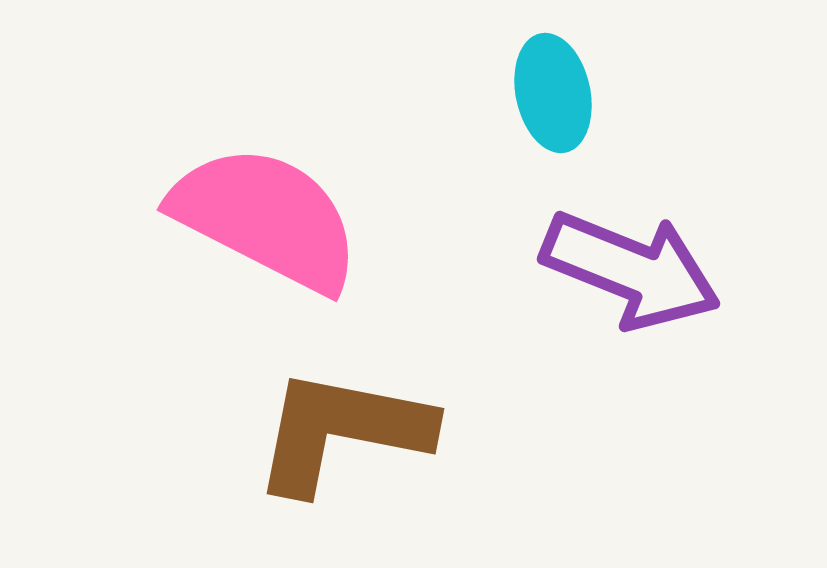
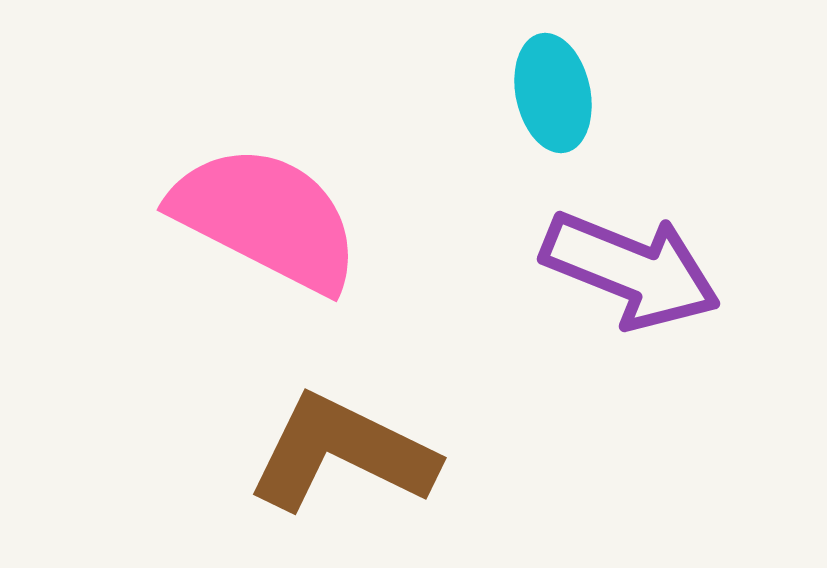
brown L-shape: moved 22 px down; rotated 15 degrees clockwise
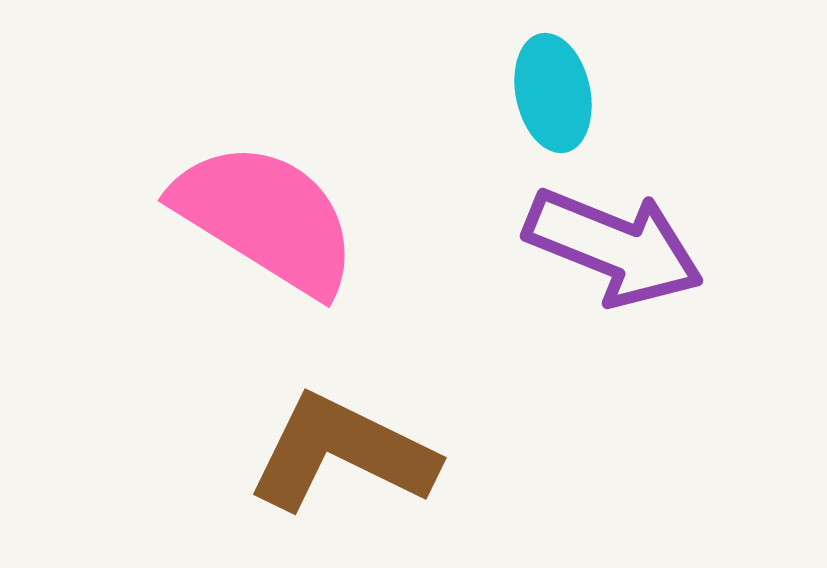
pink semicircle: rotated 5 degrees clockwise
purple arrow: moved 17 px left, 23 px up
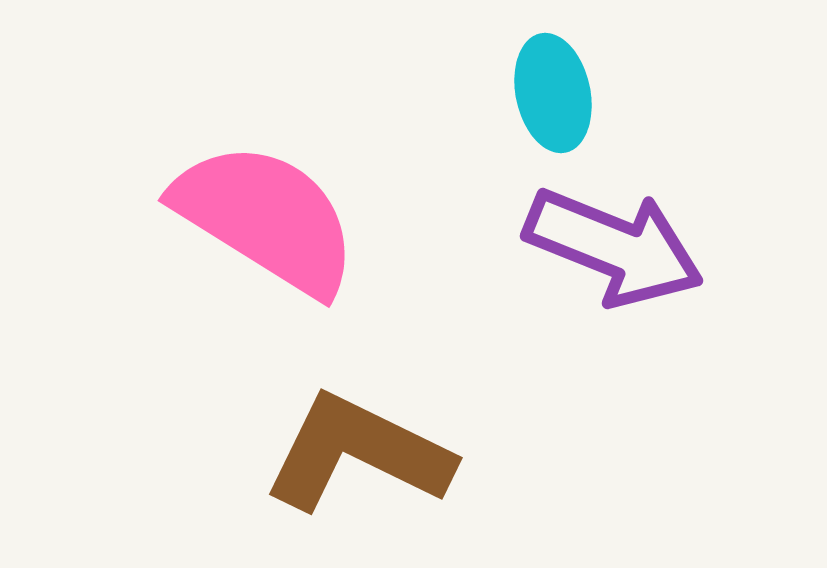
brown L-shape: moved 16 px right
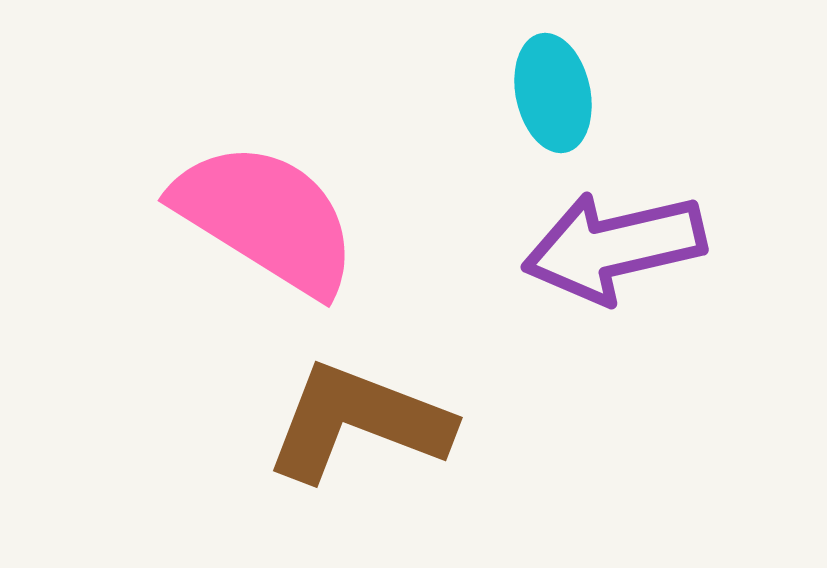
purple arrow: rotated 145 degrees clockwise
brown L-shape: moved 31 px up; rotated 5 degrees counterclockwise
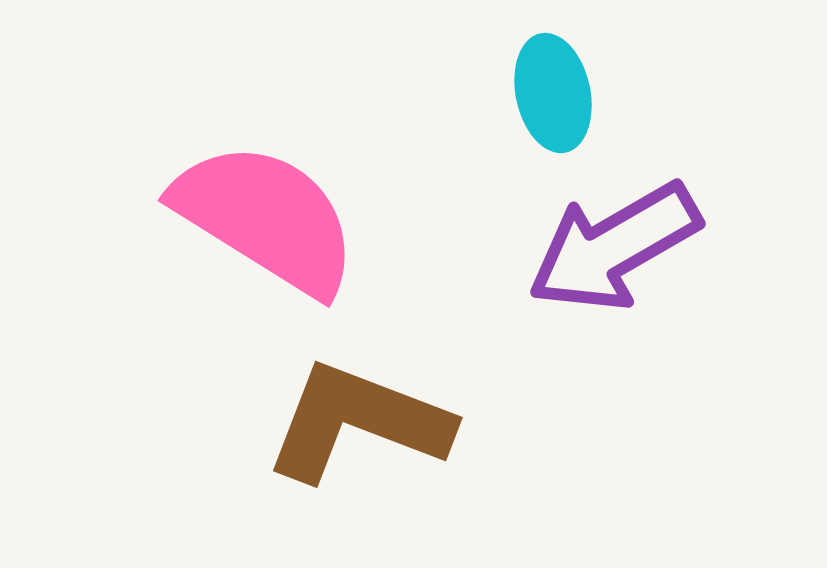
purple arrow: rotated 17 degrees counterclockwise
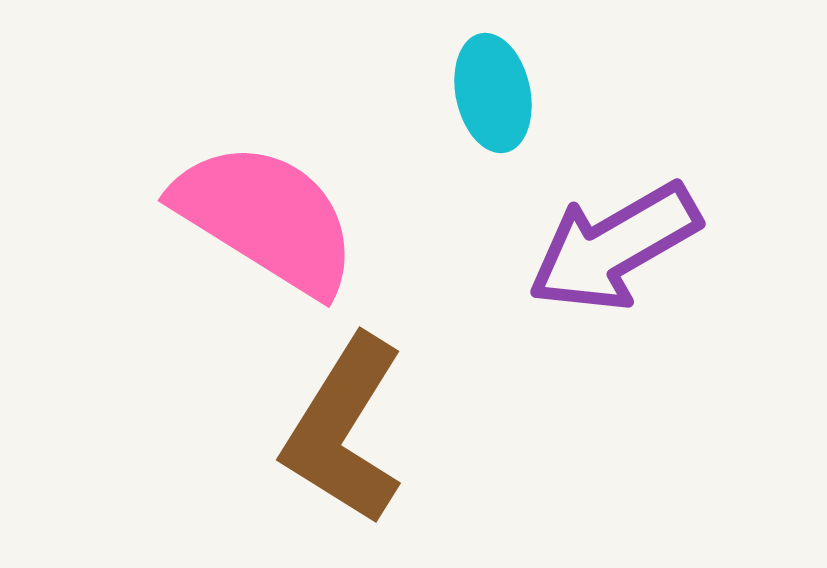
cyan ellipse: moved 60 px left
brown L-shape: moved 14 px left, 8 px down; rotated 79 degrees counterclockwise
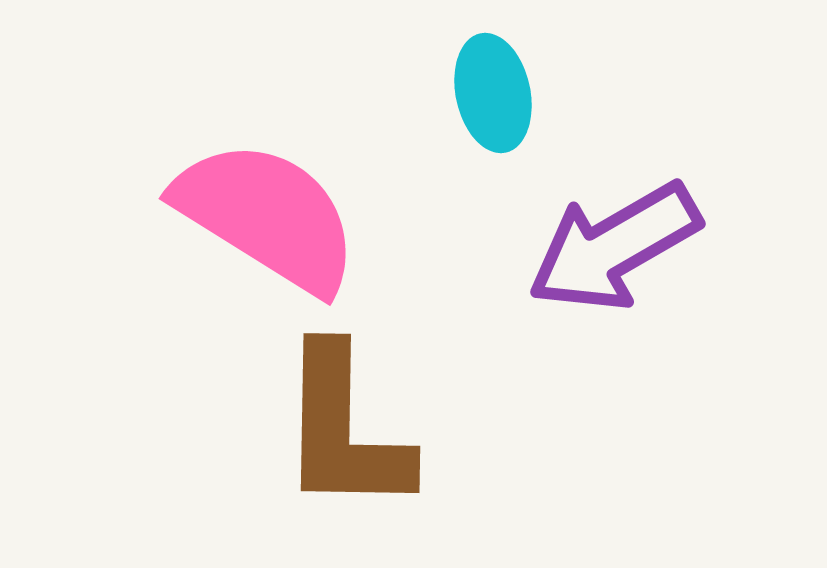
pink semicircle: moved 1 px right, 2 px up
brown L-shape: rotated 31 degrees counterclockwise
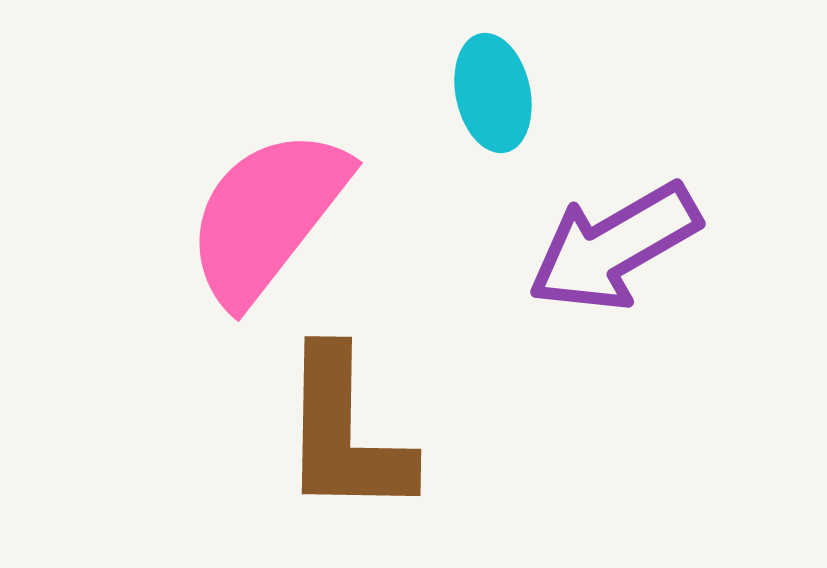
pink semicircle: rotated 84 degrees counterclockwise
brown L-shape: moved 1 px right, 3 px down
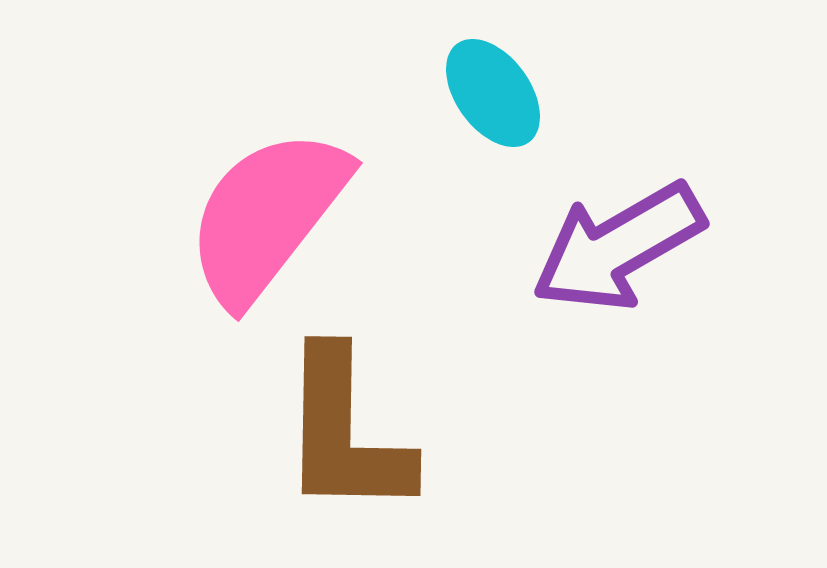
cyan ellipse: rotated 24 degrees counterclockwise
purple arrow: moved 4 px right
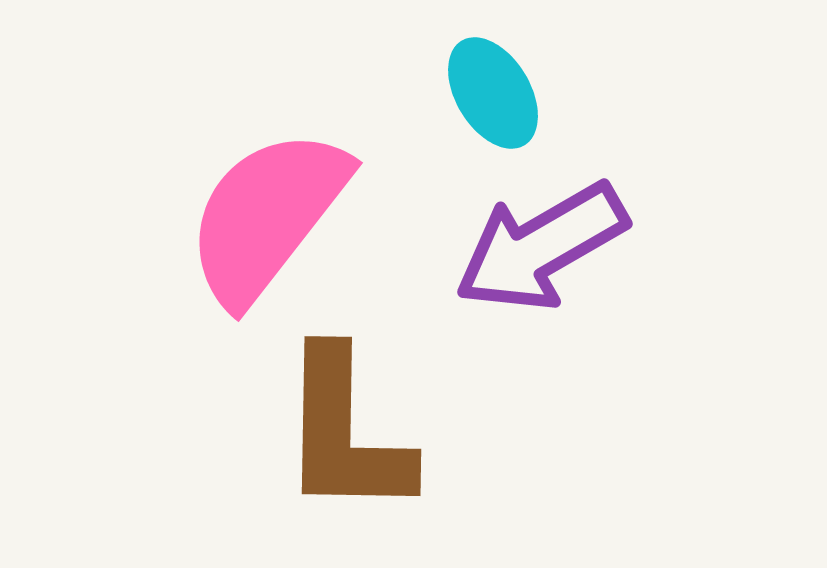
cyan ellipse: rotated 5 degrees clockwise
purple arrow: moved 77 px left
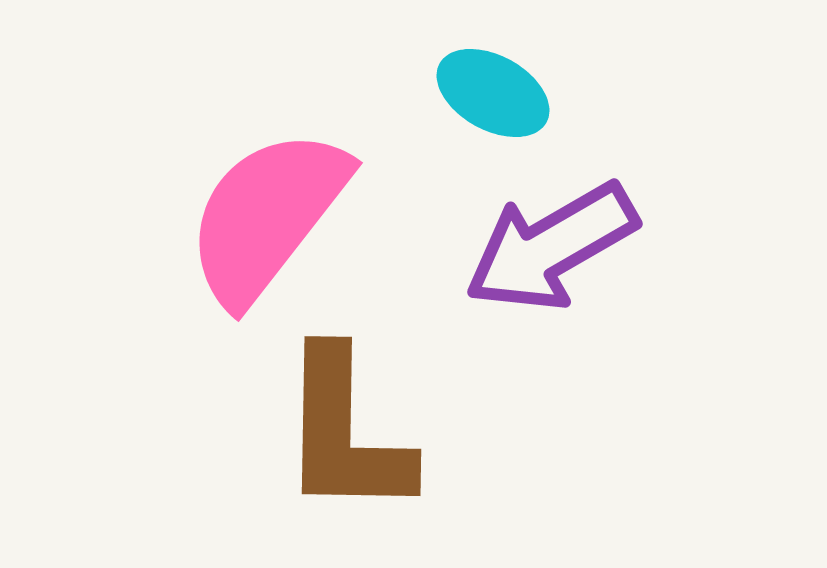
cyan ellipse: rotated 30 degrees counterclockwise
purple arrow: moved 10 px right
